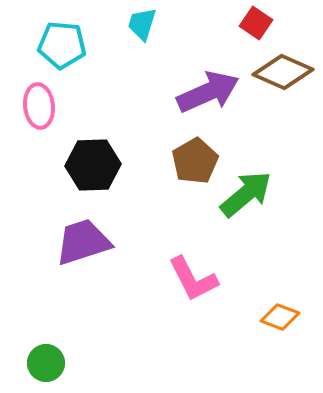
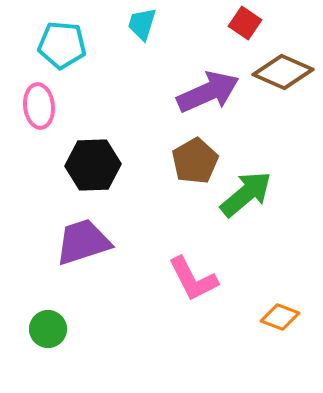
red square: moved 11 px left
green circle: moved 2 px right, 34 px up
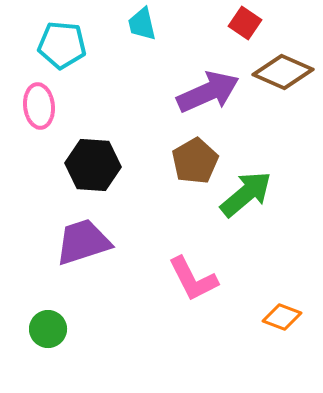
cyan trapezoid: rotated 30 degrees counterclockwise
black hexagon: rotated 6 degrees clockwise
orange diamond: moved 2 px right
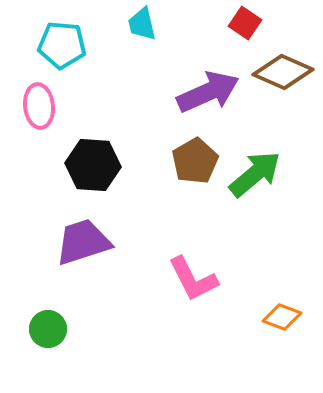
green arrow: moved 9 px right, 20 px up
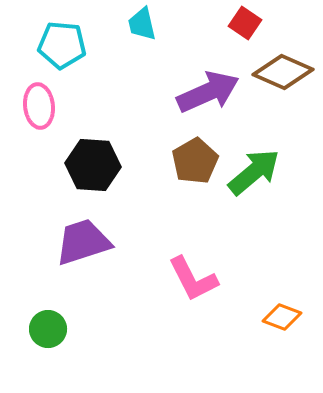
green arrow: moved 1 px left, 2 px up
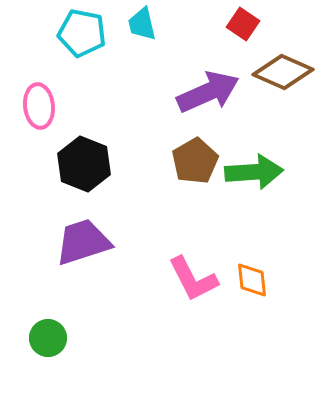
red square: moved 2 px left, 1 px down
cyan pentagon: moved 20 px right, 12 px up; rotated 6 degrees clockwise
black hexagon: moved 9 px left, 1 px up; rotated 18 degrees clockwise
green arrow: rotated 36 degrees clockwise
orange diamond: moved 30 px left, 37 px up; rotated 63 degrees clockwise
green circle: moved 9 px down
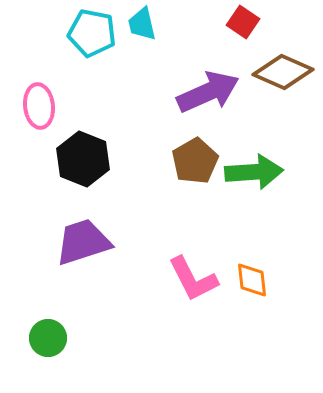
red square: moved 2 px up
cyan pentagon: moved 10 px right
black hexagon: moved 1 px left, 5 px up
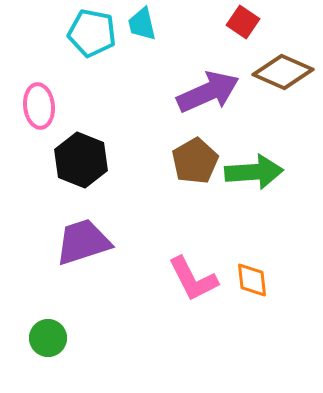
black hexagon: moved 2 px left, 1 px down
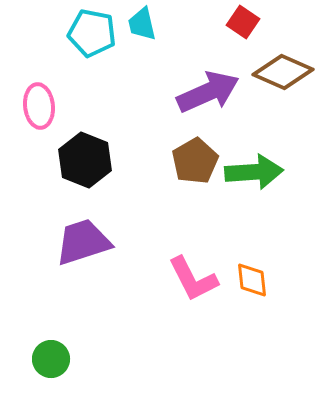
black hexagon: moved 4 px right
green circle: moved 3 px right, 21 px down
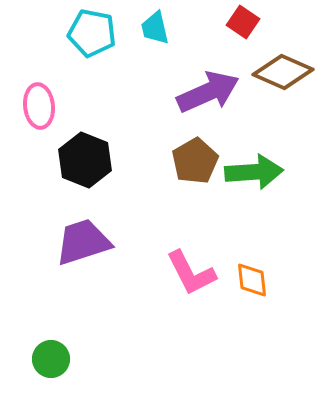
cyan trapezoid: moved 13 px right, 4 px down
pink L-shape: moved 2 px left, 6 px up
